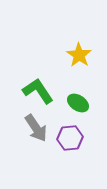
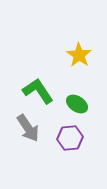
green ellipse: moved 1 px left, 1 px down
gray arrow: moved 8 px left
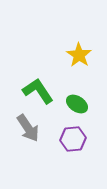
purple hexagon: moved 3 px right, 1 px down
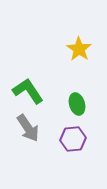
yellow star: moved 6 px up
green L-shape: moved 10 px left
green ellipse: rotated 40 degrees clockwise
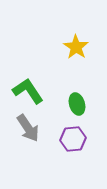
yellow star: moved 3 px left, 2 px up
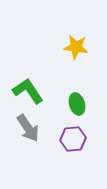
yellow star: rotated 25 degrees counterclockwise
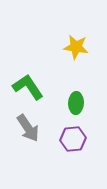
green L-shape: moved 4 px up
green ellipse: moved 1 px left, 1 px up; rotated 20 degrees clockwise
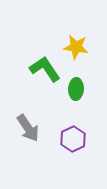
green L-shape: moved 17 px right, 18 px up
green ellipse: moved 14 px up
purple hexagon: rotated 20 degrees counterclockwise
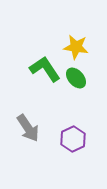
green ellipse: moved 11 px up; rotated 45 degrees counterclockwise
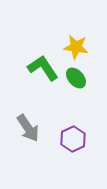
green L-shape: moved 2 px left, 1 px up
